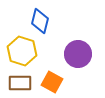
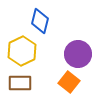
yellow hexagon: rotated 16 degrees clockwise
orange square: moved 17 px right; rotated 10 degrees clockwise
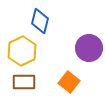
purple circle: moved 11 px right, 6 px up
brown rectangle: moved 4 px right, 1 px up
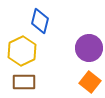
orange square: moved 21 px right
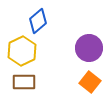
blue diamond: moved 2 px left; rotated 35 degrees clockwise
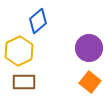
yellow hexagon: moved 3 px left
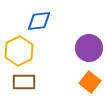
blue diamond: moved 1 px right; rotated 35 degrees clockwise
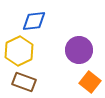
blue diamond: moved 5 px left
purple circle: moved 10 px left, 2 px down
brown rectangle: rotated 20 degrees clockwise
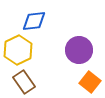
yellow hexagon: moved 1 px left, 1 px up
brown rectangle: rotated 35 degrees clockwise
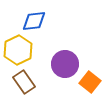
purple circle: moved 14 px left, 14 px down
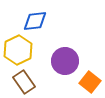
blue diamond: moved 1 px right
purple circle: moved 3 px up
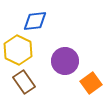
yellow hexagon: rotated 8 degrees counterclockwise
orange square: moved 1 px right, 1 px down; rotated 15 degrees clockwise
